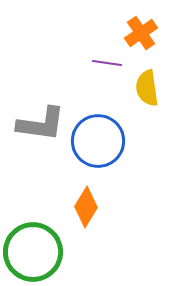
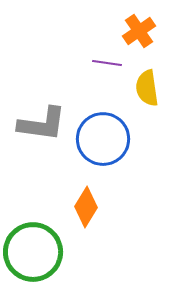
orange cross: moved 2 px left, 2 px up
gray L-shape: moved 1 px right
blue circle: moved 5 px right, 2 px up
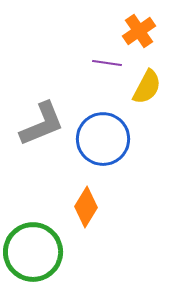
yellow semicircle: moved 1 px up; rotated 144 degrees counterclockwise
gray L-shape: rotated 30 degrees counterclockwise
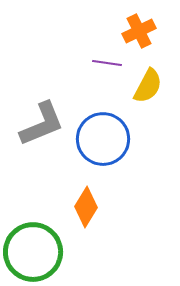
orange cross: rotated 8 degrees clockwise
yellow semicircle: moved 1 px right, 1 px up
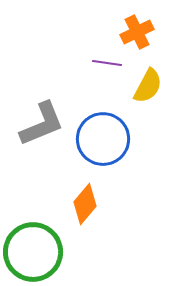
orange cross: moved 2 px left, 1 px down
orange diamond: moved 1 px left, 3 px up; rotated 9 degrees clockwise
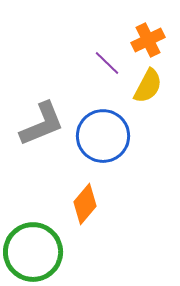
orange cross: moved 11 px right, 8 px down
purple line: rotated 36 degrees clockwise
blue circle: moved 3 px up
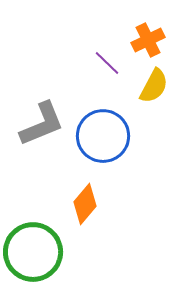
yellow semicircle: moved 6 px right
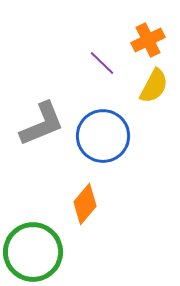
purple line: moved 5 px left
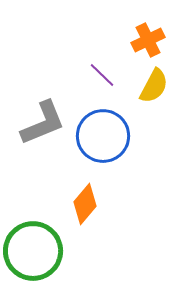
purple line: moved 12 px down
gray L-shape: moved 1 px right, 1 px up
green circle: moved 1 px up
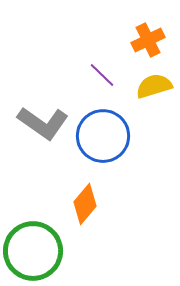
yellow semicircle: rotated 135 degrees counterclockwise
gray L-shape: rotated 57 degrees clockwise
